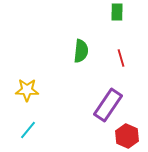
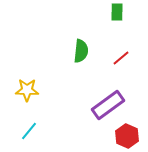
red line: rotated 66 degrees clockwise
purple rectangle: rotated 20 degrees clockwise
cyan line: moved 1 px right, 1 px down
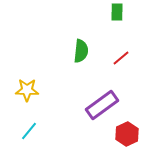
purple rectangle: moved 6 px left
red hexagon: moved 2 px up; rotated 10 degrees clockwise
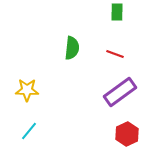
green semicircle: moved 9 px left, 3 px up
red line: moved 6 px left, 4 px up; rotated 60 degrees clockwise
purple rectangle: moved 18 px right, 13 px up
